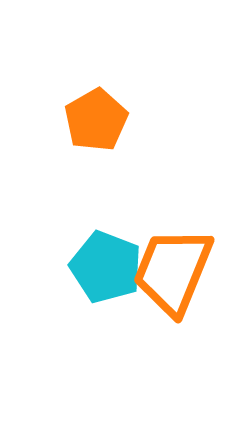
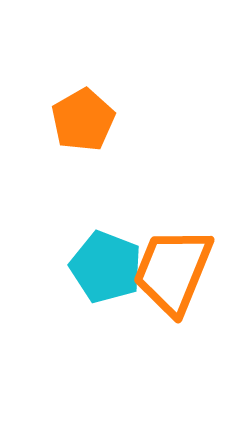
orange pentagon: moved 13 px left
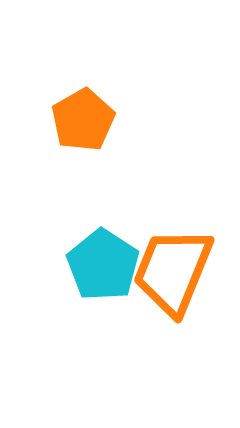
cyan pentagon: moved 3 px left, 2 px up; rotated 12 degrees clockwise
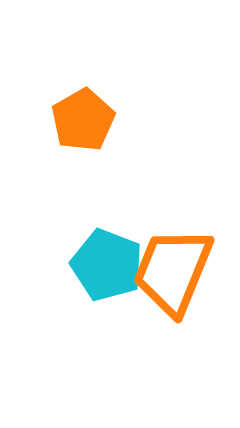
cyan pentagon: moved 4 px right; rotated 12 degrees counterclockwise
